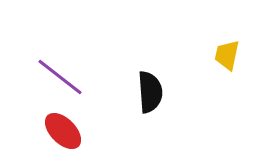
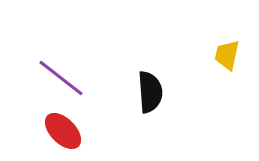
purple line: moved 1 px right, 1 px down
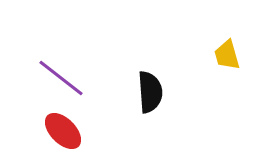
yellow trapezoid: rotated 28 degrees counterclockwise
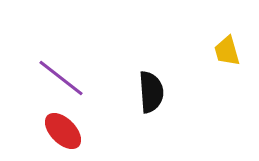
yellow trapezoid: moved 4 px up
black semicircle: moved 1 px right
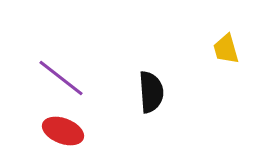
yellow trapezoid: moved 1 px left, 2 px up
red ellipse: rotated 24 degrees counterclockwise
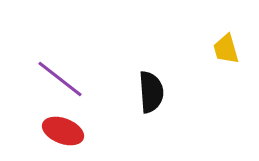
purple line: moved 1 px left, 1 px down
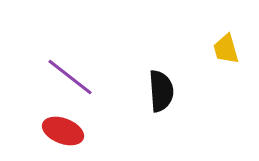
purple line: moved 10 px right, 2 px up
black semicircle: moved 10 px right, 1 px up
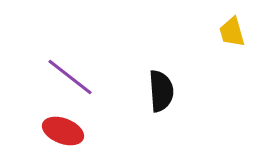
yellow trapezoid: moved 6 px right, 17 px up
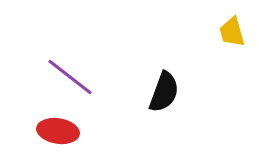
black semicircle: moved 3 px right, 1 px down; rotated 24 degrees clockwise
red ellipse: moved 5 px left; rotated 12 degrees counterclockwise
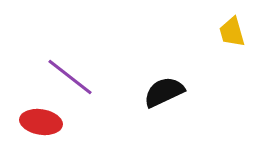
black semicircle: rotated 135 degrees counterclockwise
red ellipse: moved 17 px left, 9 px up
